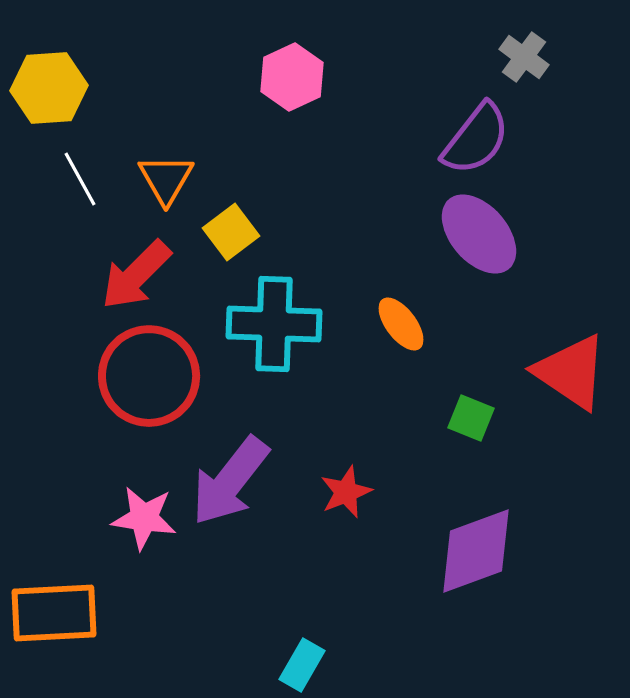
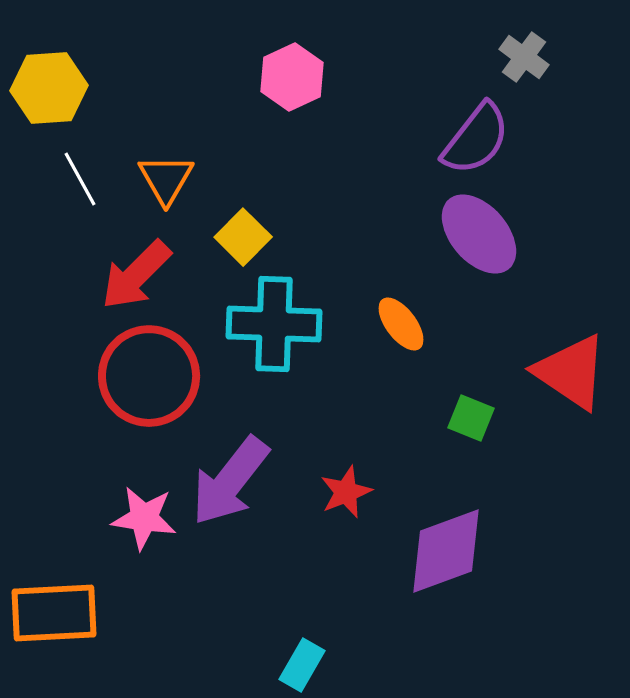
yellow square: moved 12 px right, 5 px down; rotated 8 degrees counterclockwise
purple diamond: moved 30 px left
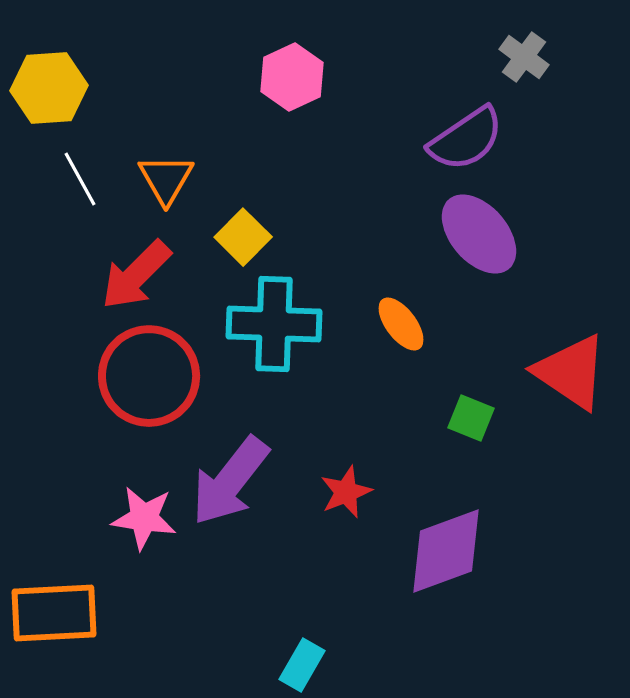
purple semicircle: moved 10 px left; rotated 18 degrees clockwise
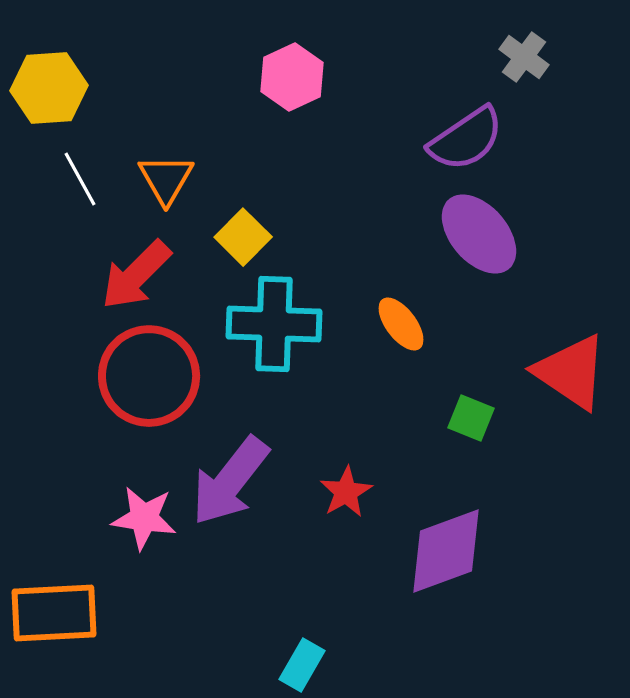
red star: rotated 8 degrees counterclockwise
